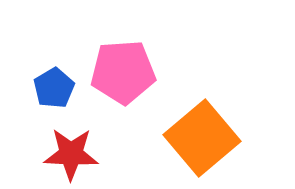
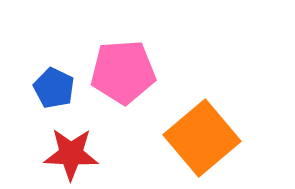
blue pentagon: rotated 15 degrees counterclockwise
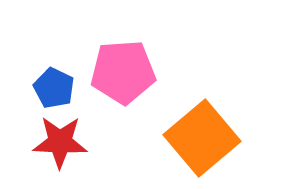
red star: moved 11 px left, 12 px up
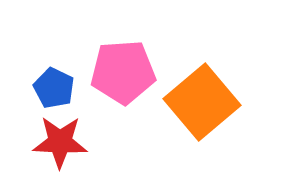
orange square: moved 36 px up
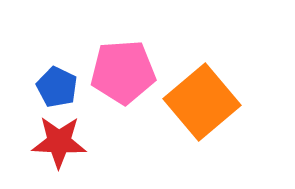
blue pentagon: moved 3 px right, 1 px up
red star: moved 1 px left
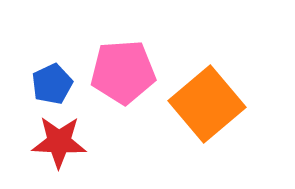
blue pentagon: moved 5 px left, 3 px up; rotated 21 degrees clockwise
orange square: moved 5 px right, 2 px down
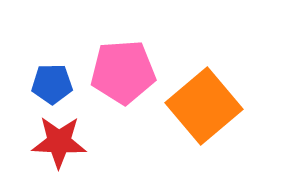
blue pentagon: rotated 24 degrees clockwise
orange square: moved 3 px left, 2 px down
